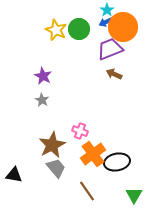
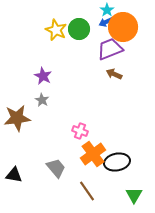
brown star: moved 35 px left, 27 px up; rotated 20 degrees clockwise
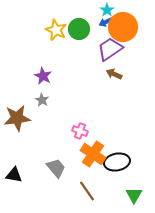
purple trapezoid: rotated 12 degrees counterclockwise
orange cross: rotated 20 degrees counterclockwise
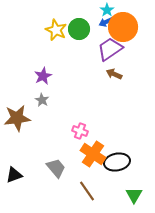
purple star: rotated 18 degrees clockwise
black triangle: rotated 30 degrees counterclockwise
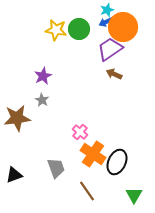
cyan star: rotated 16 degrees clockwise
yellow star: rotated 15 degrees counterclockwise
pink cross: moved 1 px down; rotated 21 degrees clockwise
black ellipse: rotated 55 degrees counterclockwise
gray trapezoid: rotated 20 degrees clockwise
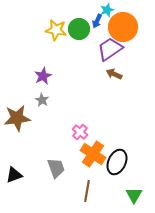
blue arrow: moved 9 px left, 1 px up; rotated 40 degrees counterclockwise
brown line: rotated 45 degrees clockwise
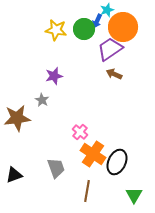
green circle: moved 5 px right
purple star: moved 11 px right; rotated 12 degrees clockwise
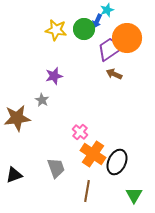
orange circle: moved 4 px right, 11 px down
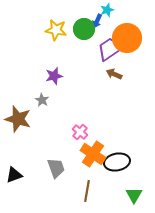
brown star: moved 1 px right, 1 px down; rotated 24 degrees clockwise
black ellipse: rotated 55 degrees clockwise
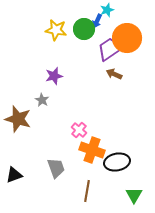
pink cross: moved 1 px left, 2 px up
orange cross: moved 1 px left, 4 px up; rotated 15 degrees counterclockwise
